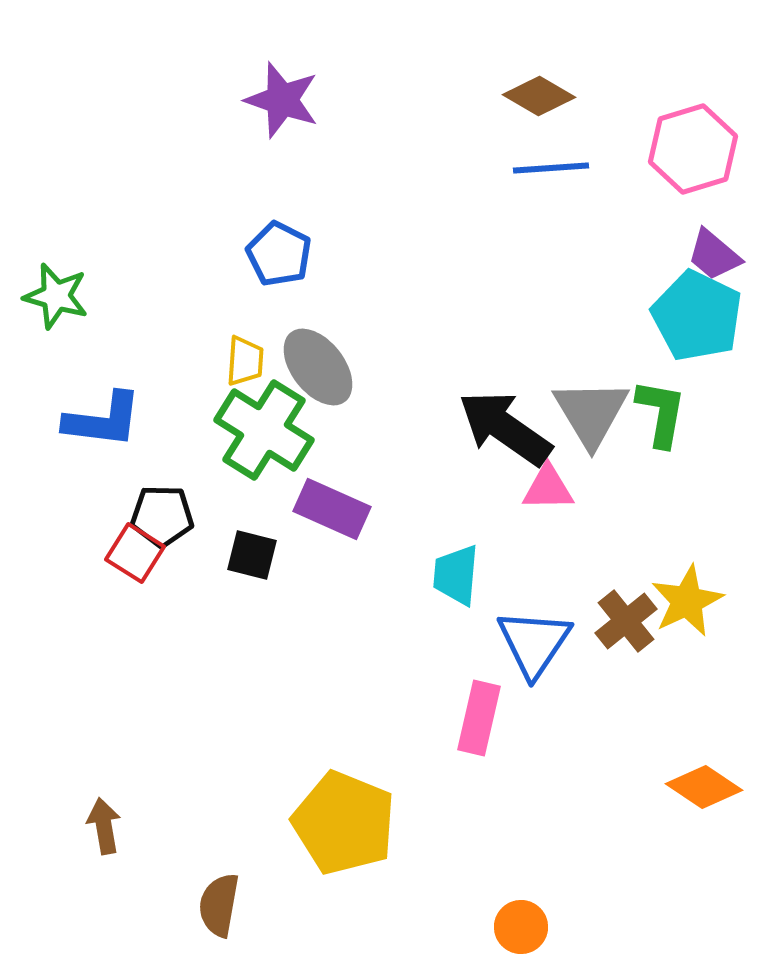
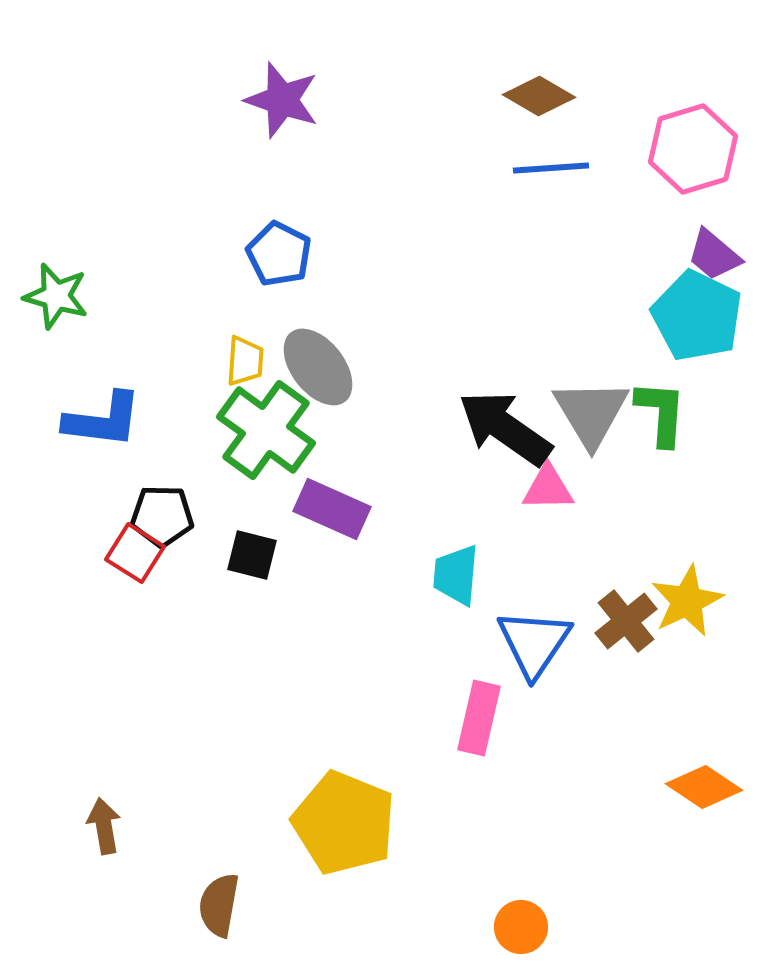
green L-shape: rotated 6 degrees counterclockwise
green cross: moved 2 px right; rotated 4 degrees clockwise
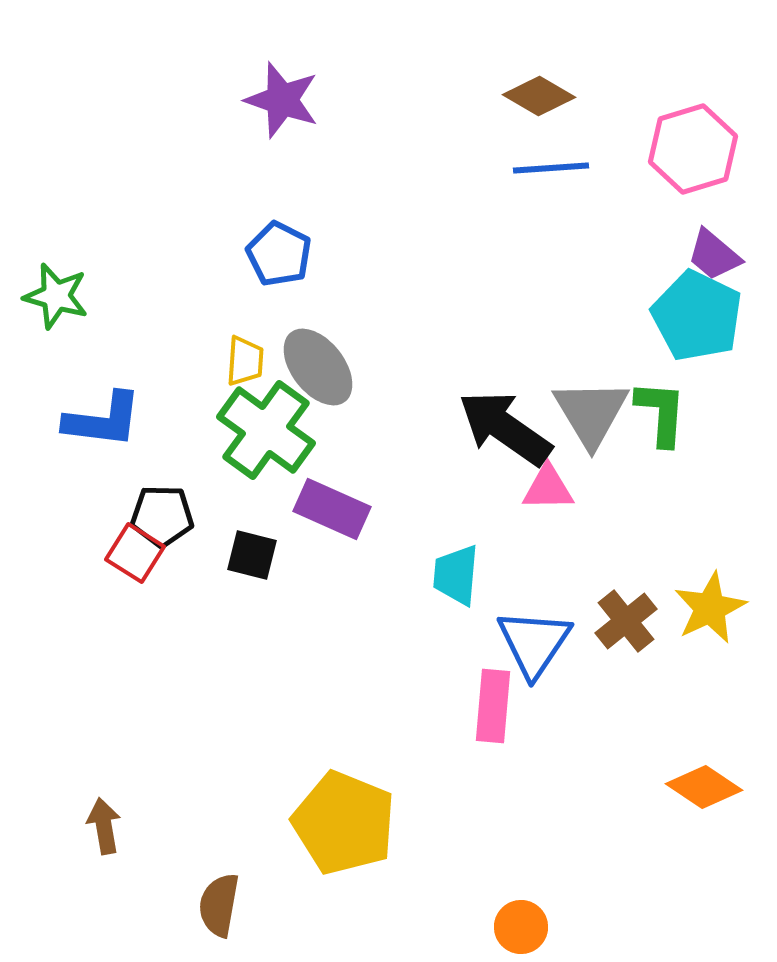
yellow star: moved 23 px right, 7 px down
pink rectangle: moved 14 px right, 12 px up; rotated 8 degrees counterclockwise
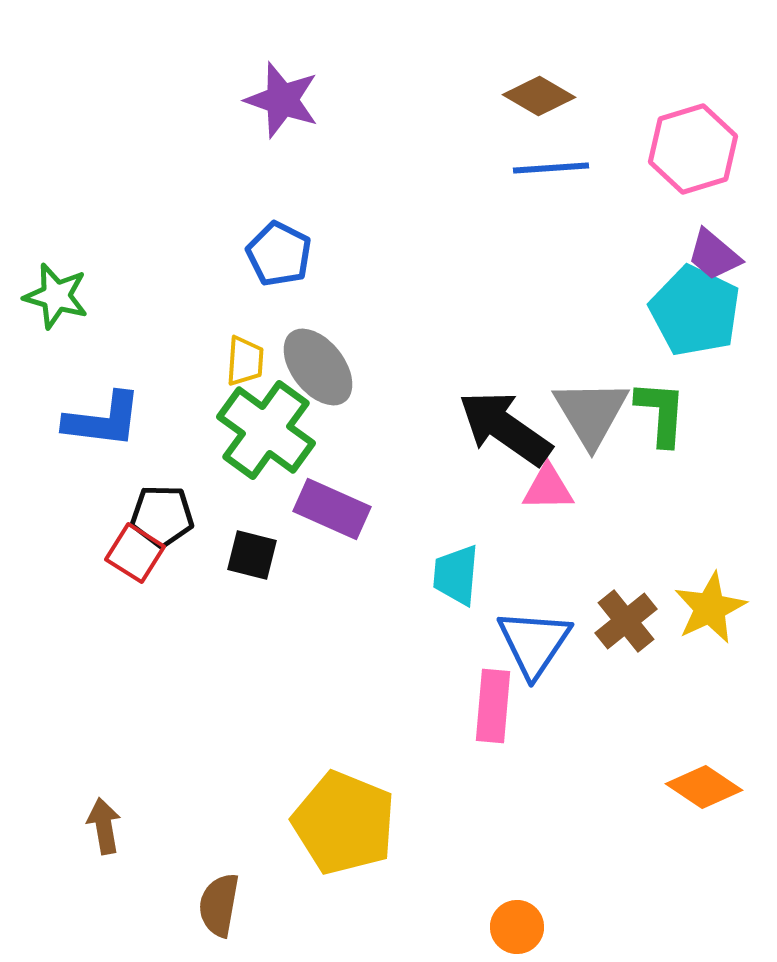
cyan pentagon: moved 2 px left, 5 px up
orange circle: moved 4 px left
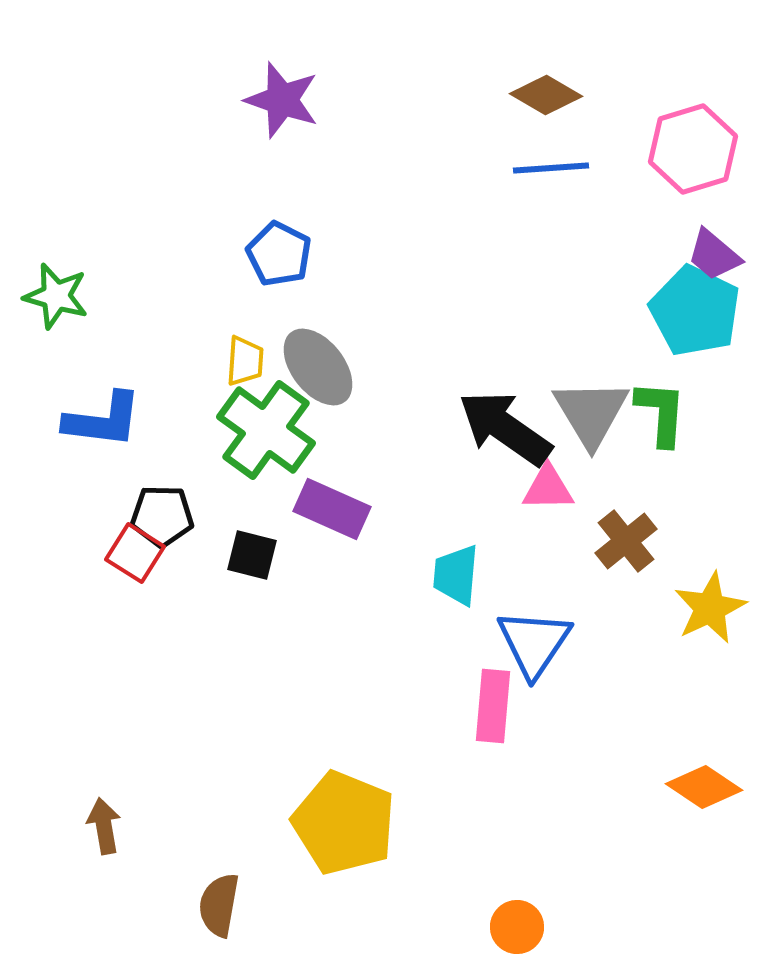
brown diamond: moved 7 px right, 1 px up
brown cross: moved 80 px up
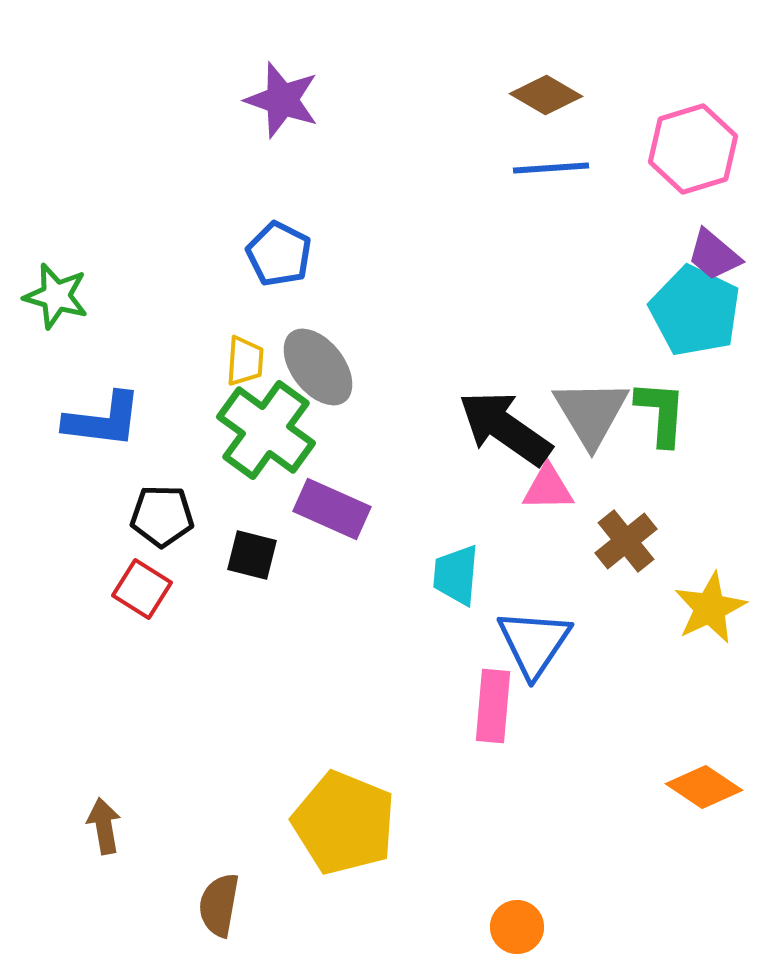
red square: moved 7 px right, 36 px down
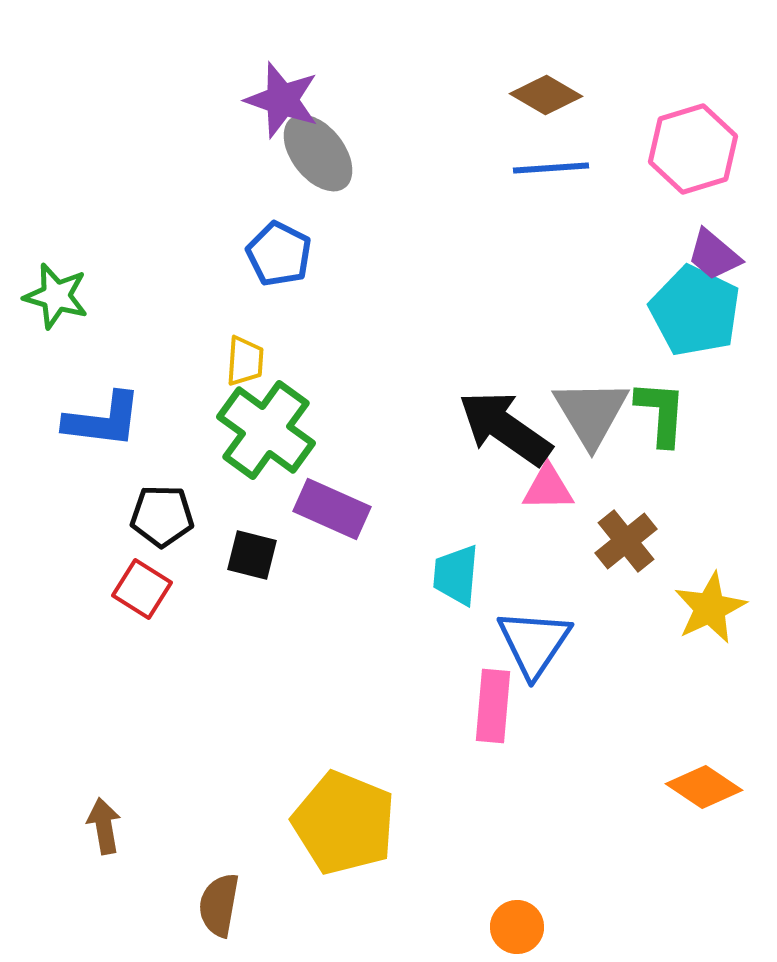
gray ellipse: moved 214 px up
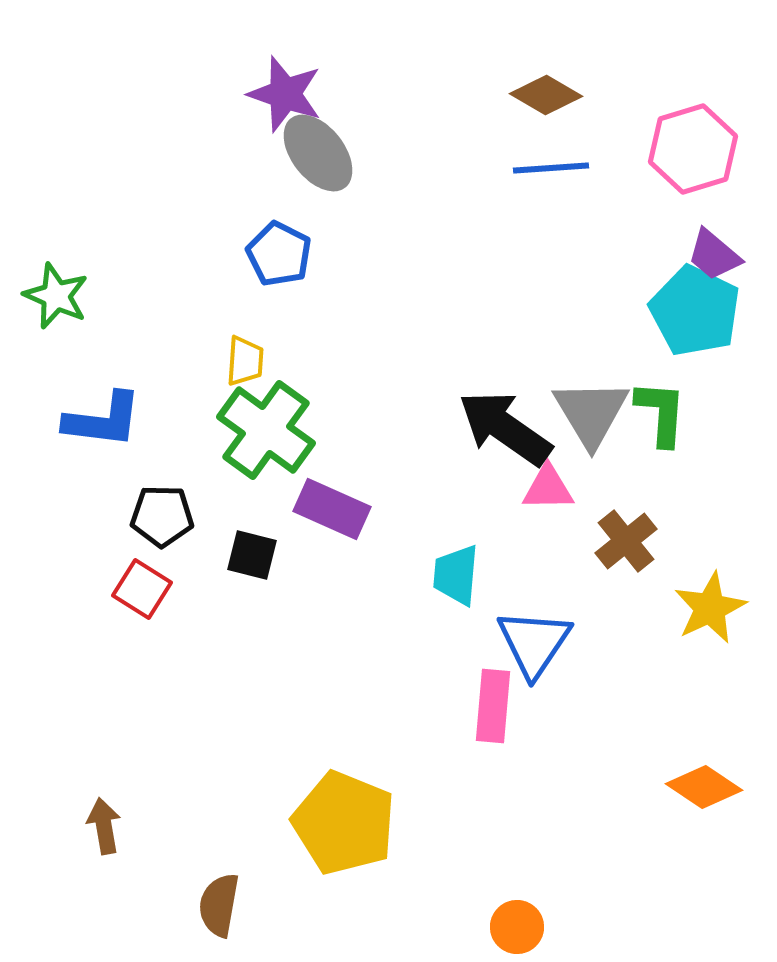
purple star: moved 3 px right, 6 px up
green star: rotated 8 degrees clockwise
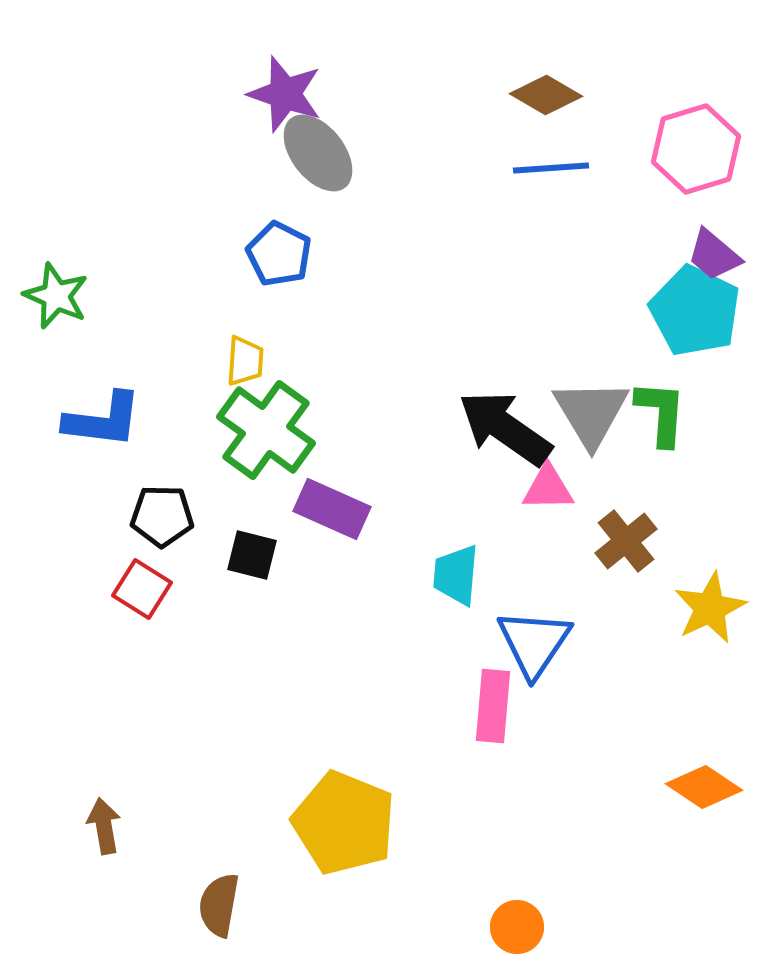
pink hexagon: moved 3 px right
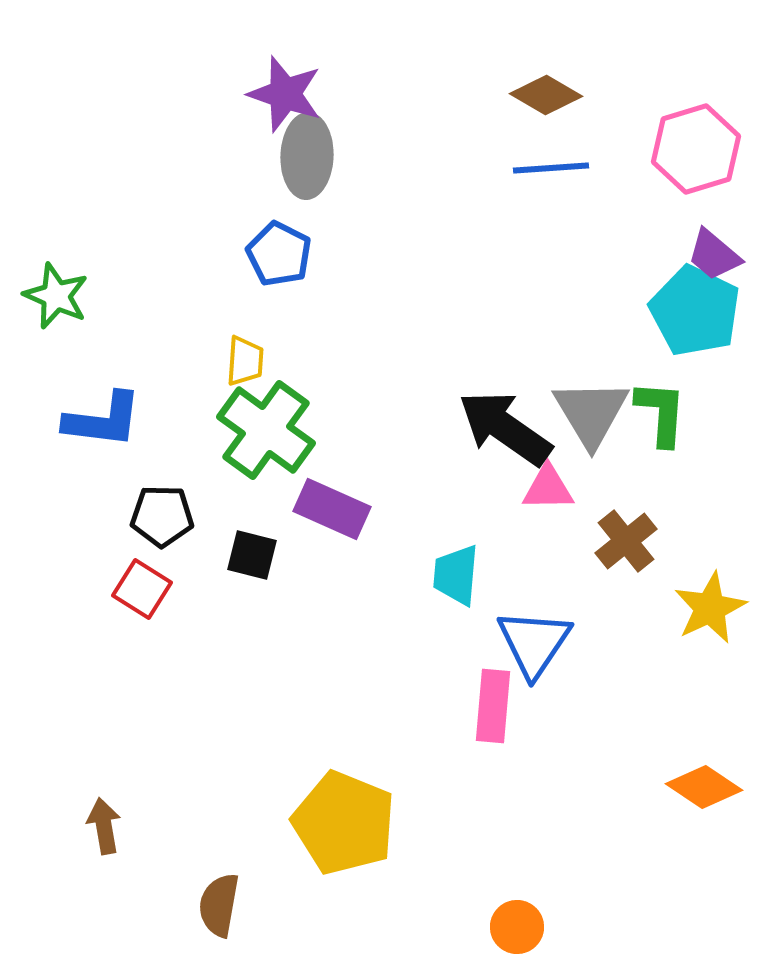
gray ellipse: moved 11 px left, 3 px down; rotated 40 degrees clockwise
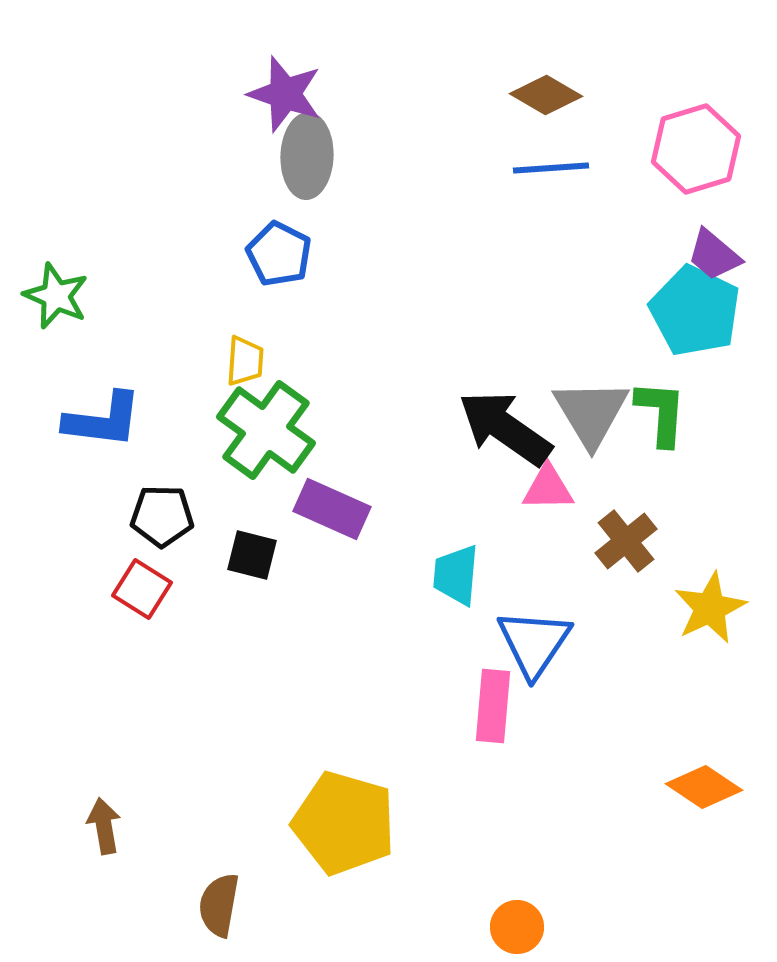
yellow pentagon: rotated 6 degrees counterclockwise
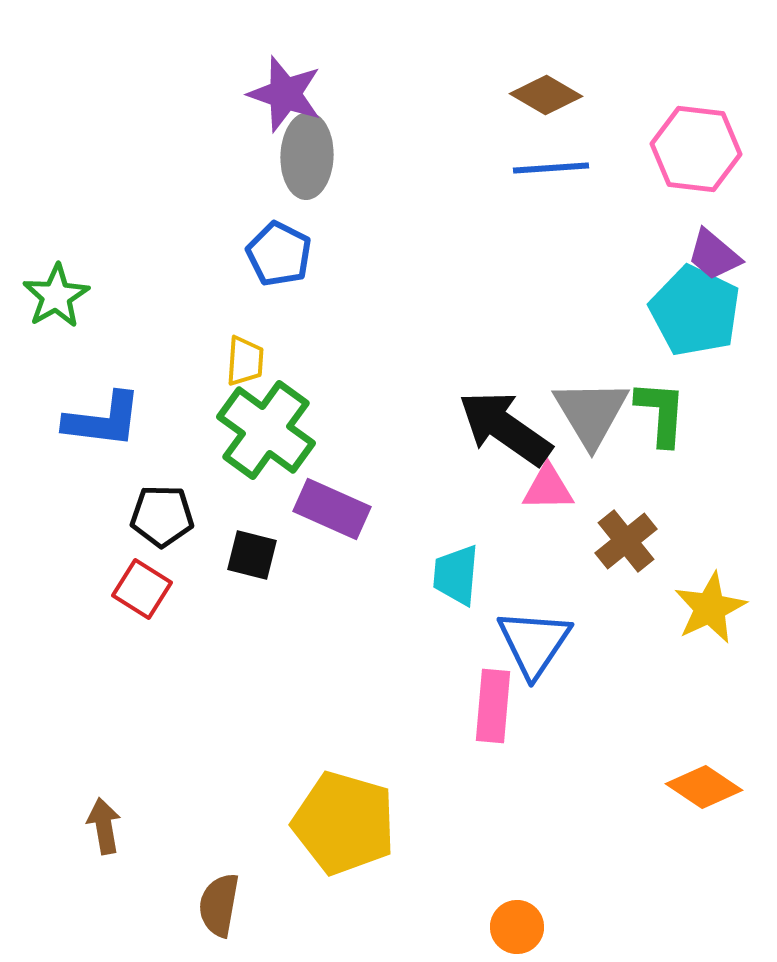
pink hexagon: rotated 24 degrees clockwise
green star: rotated 18 degrees clockwise
